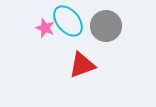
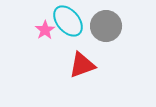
pink star: moved 2 px down; rotated 18 degrees clockwise
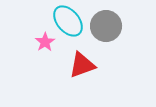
pink star: moved 12 px down
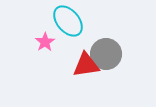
gray circle: moved 28 px down
red triangle: moved 4 px right; rotated 12 degrees clockwise
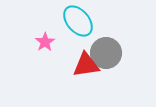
cyan ellipse: moved 10 px right
gray circle: moved 1 px up
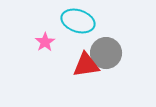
cyan ellipse: rotated 32 degrees counterclockwise
